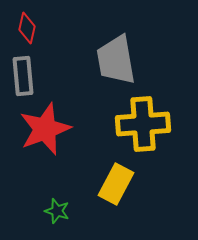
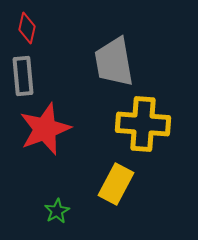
gray trapezoid: moved 2 px left, 2 px down
yellow cross: rotated 8 degrees clockwise
green star: rotated 25 degrees clockwise
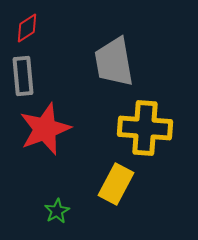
red diamond: rotated 44 degrees clockwise
yellow cross: moved 2 px right, 4 px down
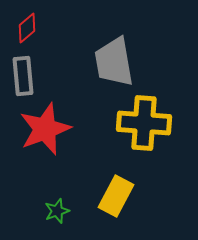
red diamond: rotated 8 degrees counterclockwise
yellow cross: moved 1 px left, 5 px up
yellow rectangle: moved 12 px down
green star: rotated 10 degrees clockwise
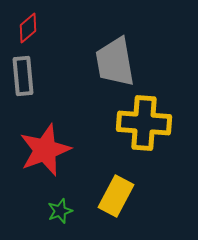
red diamond: moved 1 px right
gray trapezoid: moved 1 px right
red star: moved 21 px down
green star: moved 3 px right
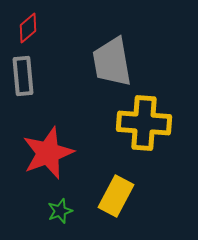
gray trapezoid: moved 3 px left
red star: moved 3 px right, 3 px down
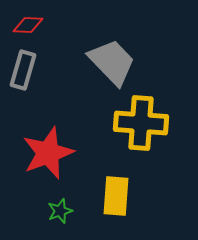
red diamond: moved 3 px up; rotated 44 degrees clockwise
gray trapezoid: rotated 146 degrees clockwise
gray rectangle: moved 6 px up; rotated 21 degrees clockwise
yellow cross: moved 3 px left
yellow rectangle: rotated 24 degrees counterclockwise
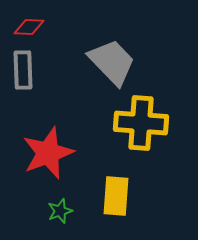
red diamond: moved 1 px right, 2 px down
gray rectangle: rotated 18 degrees counterclockwise
